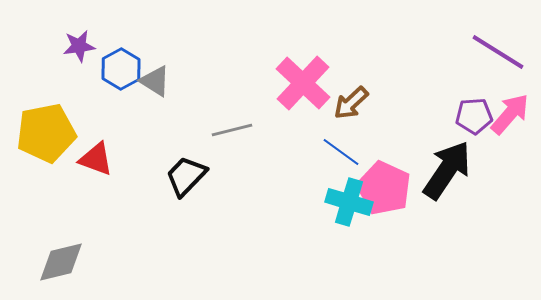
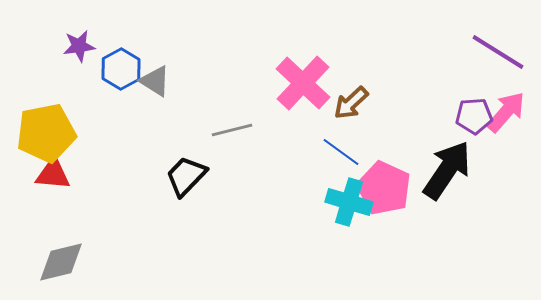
pink arrow: moved 4 px left, 2 px up
red triangle: moved 43 px left, 15 px down; rotated 15 degrees counterclockwise
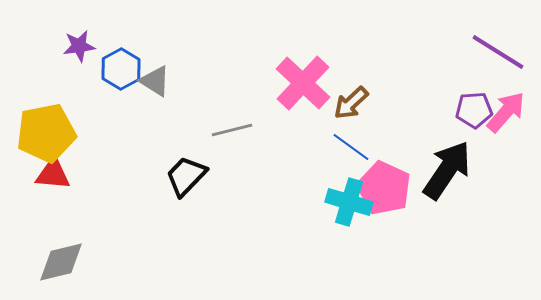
purple pentagon: moved 6 px up
blue line: moved 10 px right, 5 px up
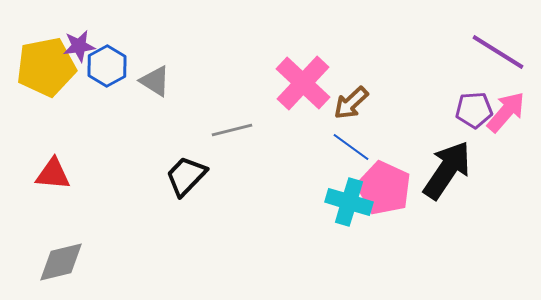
blue hexagon: moved 14 px left, 3 px up
yellow pentagon: moved 66 px up
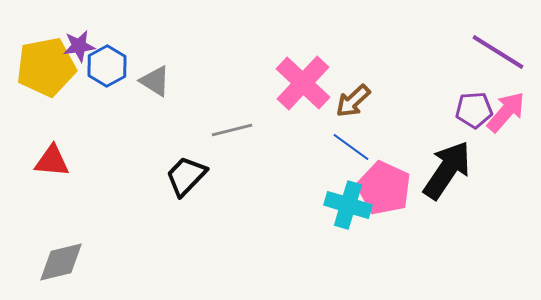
brown arrow: moved 2 px right, 2 px up
red triangle: moved 1 px left, 13 px up
cyan cross: moved 1 px left, 3 px down
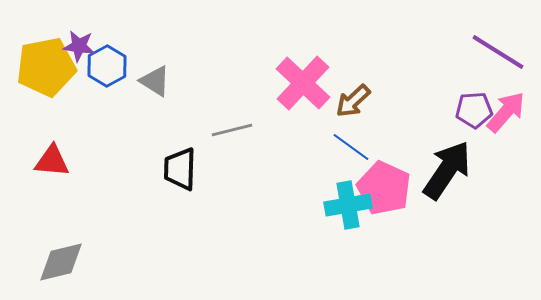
purple star: rotated 16 degrees clockwise
black trapezoid: moved 6 px left, 7 px up; rotated 42 degrees counterclockwise
cyan cross: rotated 27 degrees counterclockwise
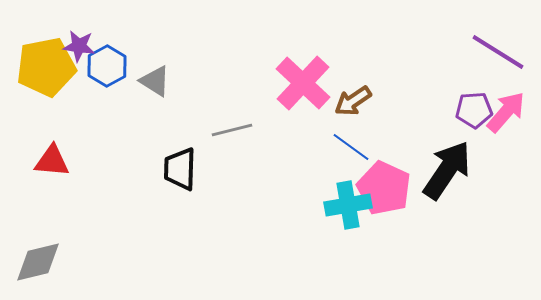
brown arrow: rotated 9 degrees clockwise
gray diamond: moved 23 px left
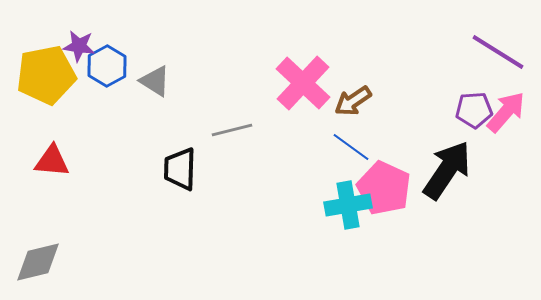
yellow pentagon: moved 8 px down
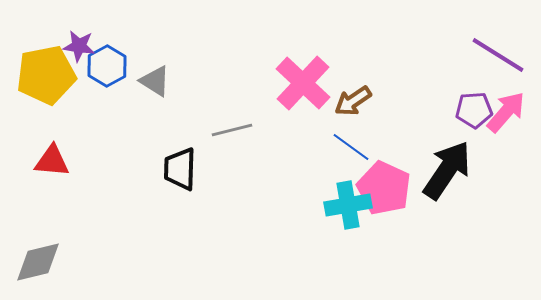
purple line: moved 3 px down
